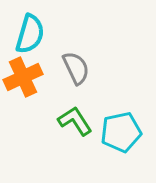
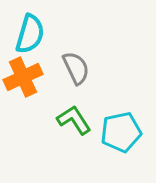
green L-shape: moved 1 px left, 1 px up
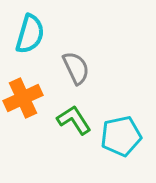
orange cross: moved 21 px down
cyan pentagon: moved 4 px down
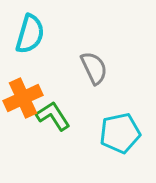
gray semicircle: moved 18 px right
green L-shape: moved 21 px left, 4 px up
cyan pentagon: moved 1 px left, 3 px up
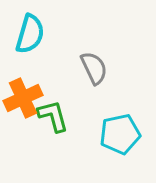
green L-shape: rotated 18 degrees clockwise
cyan pentagon: moved 1 px down
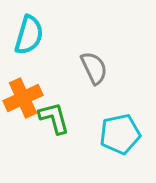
cyan semicircle: moved 1 px left, 1 px down
green L-shape: moved 1 px right, 2 px down
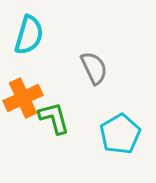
cyan pentagon: rotated 18 degrees counterclockwise
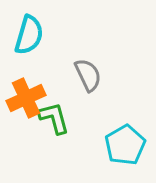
gray semicircle: moved 6 px left, 7 px down
orange cross: moved 3 px right
cyan pentagon: moved 5 px right, 11 px down
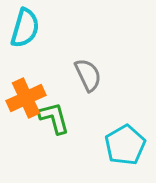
cyan semicircle: moved 4 px left, 7 px up
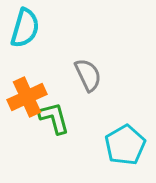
orange cross: moved 1 px right, 1 px up
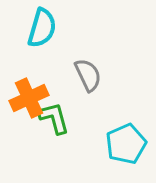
cyan semicircle: moved 17 px right
orange cross: moved 2 px right, 1 px down
cyan pentagon: moved 1 px right, 1 px up; rotated 6 degrees clockwise
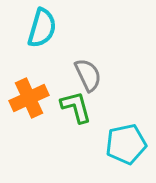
green L-shape: moved 22 px right, 11 px up
cyan pentagon: rotated 12 degrees clockwise
